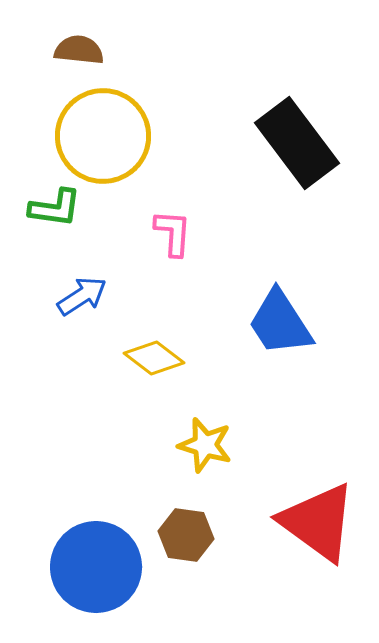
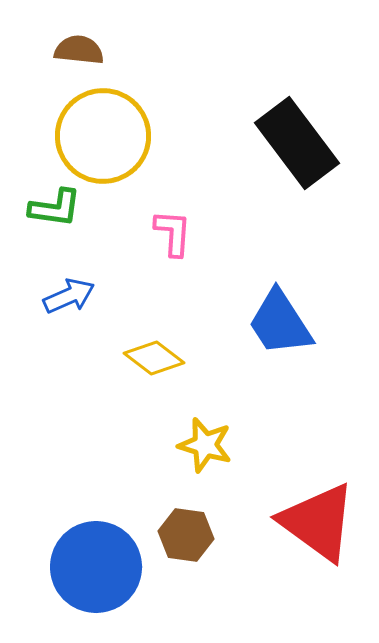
blue arrow: moved 13 px left; rotated 9 degrees clockwise
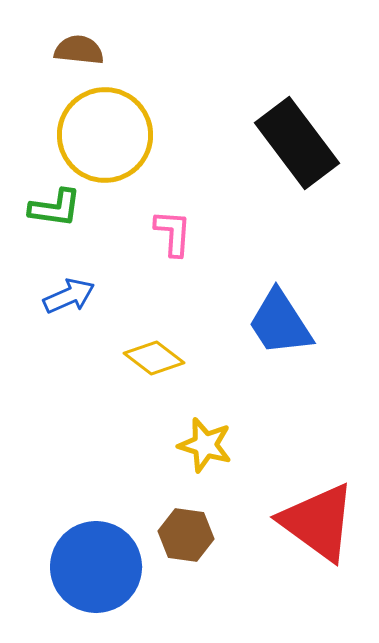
yellow circle: moved 2 px right, 1 px up
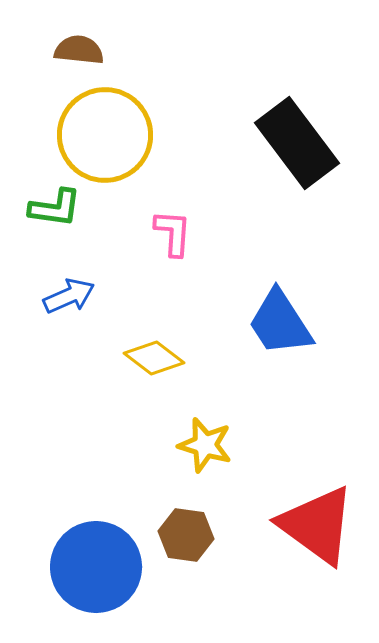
red triangle: moved 1 px left, 3 px down
